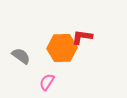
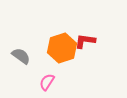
red L-shape: moved 3 px right, 4 px down
orange hexagon: rotated 16 degrees counterclockwise
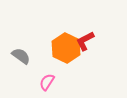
red L-shape: rotated 35 degrees counterclockwise
orange hexagon: moved 4 px right; rotated 16 degrees counterclockwise
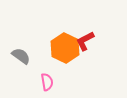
orange hexagon: moved 1 px left
pink semicircle: rotated 138 degrees clockwise
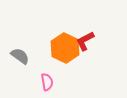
gray semicircle: moved 1 px left
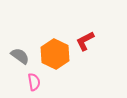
orange hexagon: moved 10 px left, 6 px down
pink semicircle: moved 13 px left
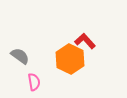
red L-shape: rotated 75 degrees clockwise
orange hexagon: moved 15 px right, 5 px down
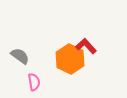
red L-shape: moved 1 px right, 5 px down
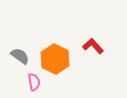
red L-shape: moved 7 px right
orange hexagon: moved 15 px left
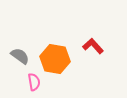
orange hexagon: rotated 16 degrees counterclockwise
